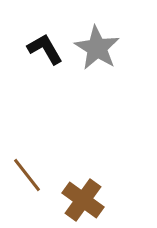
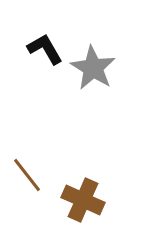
gray star: moved 4 px left, 20 px down
brown cross: rotated 12 degrees counterclockwise
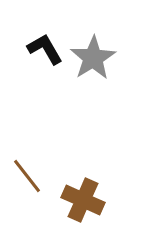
gray star: moved 10 px up; rotated 9 degrees clockwise
brown line: moved 1 px down
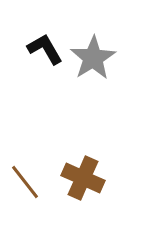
brown line: moved 2 px left, 6 px down
brown cross: moved 22 px up
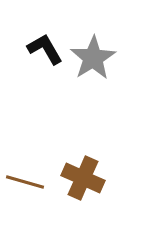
brown line: rotated 36 degrees counterclockwise
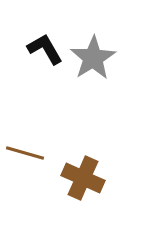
brown line: moved 29 px up
